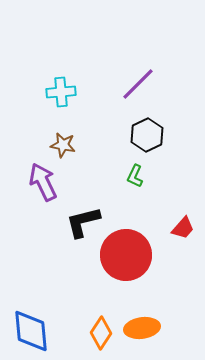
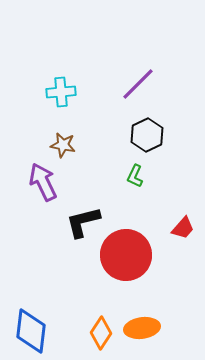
blue diamond: rotated 12 degrees clockwise
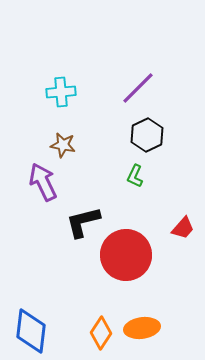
purple line: moved 4 px down
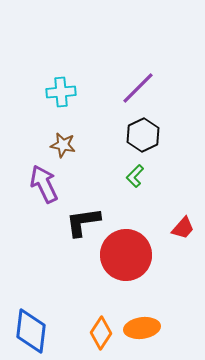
black hexagon: moved 4 px left
green L-shape: rotated 20 degrees clockwise
purple arrow: moved 1 px right, 2 px down
black L-shape: rotated 6 degrees clockwise
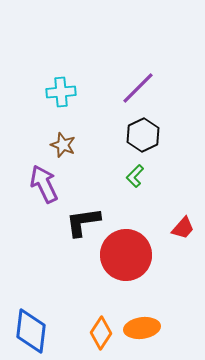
brown star: rotated 10 degrees clockwise
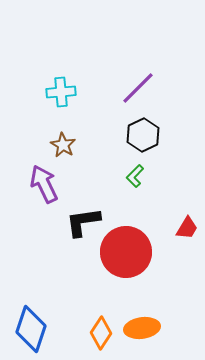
brown star: rotated 10 degrees clockwise
red trapezoid: moved 4 px right; rotated 10 degrees counterclockwise
red circle: moved 3 px up
blue diamond: moved 2 px up; rotated 12 degrees clockwise
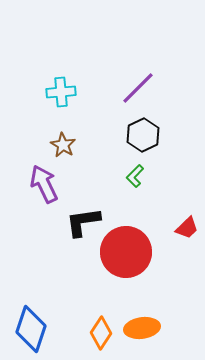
red trapezoid: rotated 15 degrees clockwise
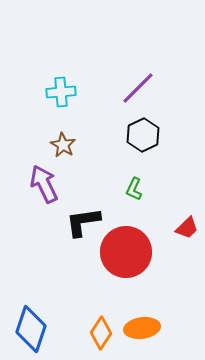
green L-shape: moved 1 px left, 13 px down; rotated 20 degrees counterclockwise
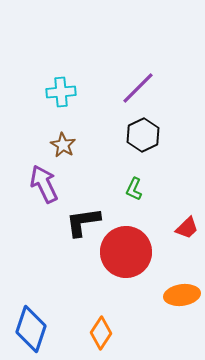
orange ellipse: moved 40 px right, 33 px up
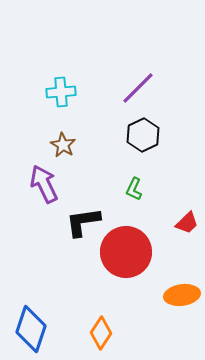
red trapezoid: moved 5 px up
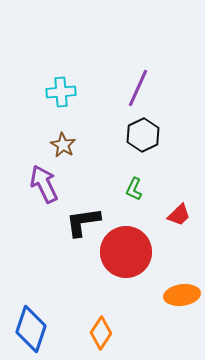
purple line: rotated 21 degrees counterclockwise
red trapezoid: moved 8 px left, 8 px up
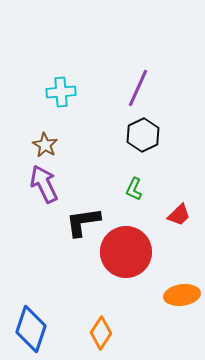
brown star: moved 18 px left
